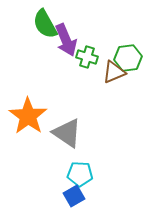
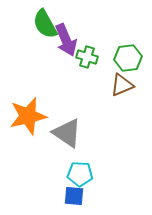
brown triangle: moved 8 px right, 13 px down
orange star: rotated 24 degrees clockwise
blue square: rotated 35 degrees clockwise
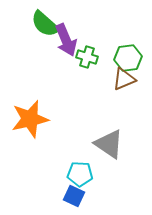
green semicircle: rotated 20 degrees counterclockwise
brown triangle: moved 2 px right, 6 px up
orange star: moved 2 px right, 3 px down
gray triangle: moved 42 px right, 11 px down
blue square: rotated 20 degrees clockwise
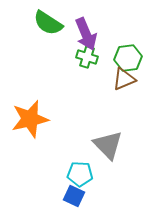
green semicircle: moved 3 px right, 1 px up; rotated 8 degrees counterclockwise
purple arrow: moved 20 px right, 6 px up
gray triangle: moved 1 px left, 1 px down; rotated 12 degrees clockwise
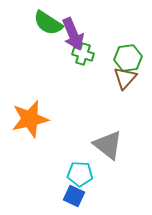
purple arrow: moved 13 px left
green cross: moved 4 px left, 3 px up
brown triangle: moved 1 px right, 1 px up; rotated 25 degrees counterclockwise
gray triangle: rotated 8 degrees counterclockwise
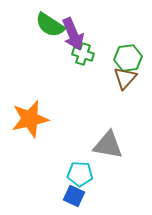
green semicircle: moved 2 px right, 2 px down
gray triangle: rotated 28 degrees counterclockwise
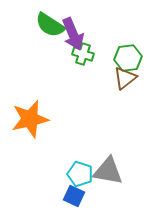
brown triangle: rotated 10 degrees clockwise
gray triangle: moved 26 px down
cyan pentagon: rotated 15 degrees clockwise
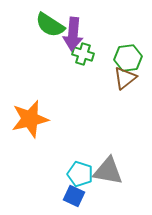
purple arrow: rotated 28 degrees clockwise
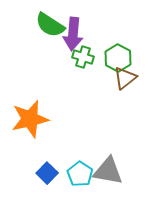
green cross: moved 3 px down
green hexagon: moved 10 px left; rotated 24 degrees counterclockwise
cyan pentagon: rotated 15 degrees clockwise
blue square: moved 27 px left, 23 px up; rotated 20 degrees clockwise
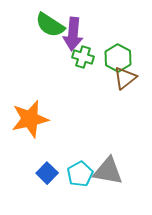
cyan pentagon: rotated 10 degrees clockwise
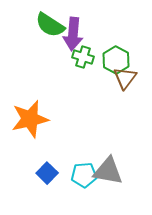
green hexagon: moved 2 px left, 2 px down
brown triangle: rotated 15 degrees counterclockwise
cyan pentagon: moved 4 px right, 1 px down; rotated 25 degrees clockwise
